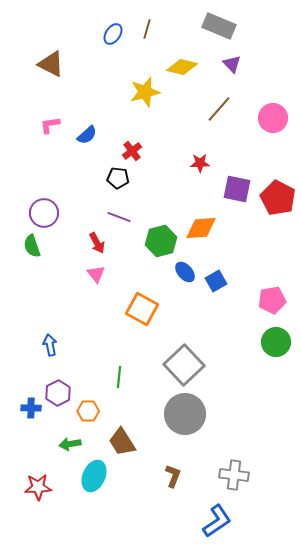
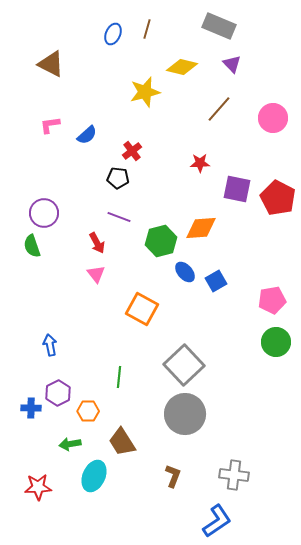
blue ellipse at (113, 34): rotated 10 degrees counterclockwise
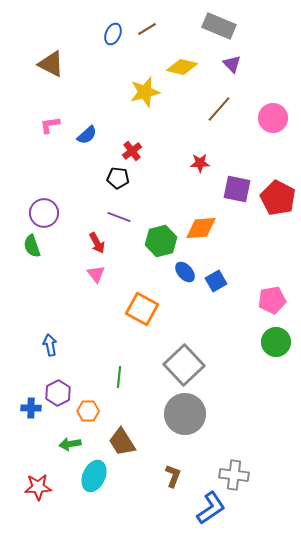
brown line at (147, 29): rotated 42 degrees clockwise
blue L-shape at (217, 521): moved 6 px left, 13 px up
